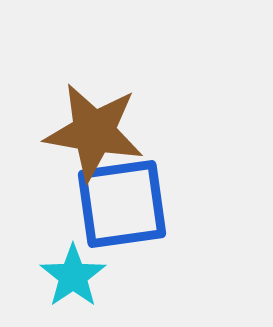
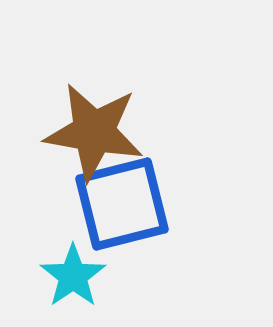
blue square: rotated 6 degrees counterclockwise
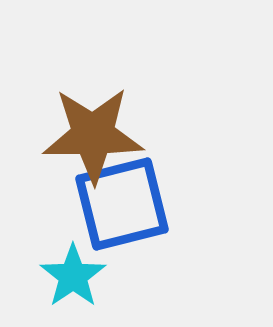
brown star: moved 1 px left, 3 px down; rotated 10 degrees counterclockwise
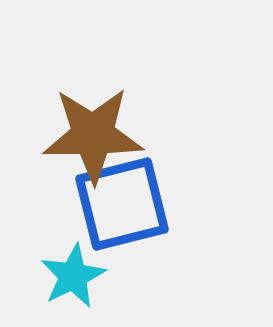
cyan star: rotated 8 degrees clockwise
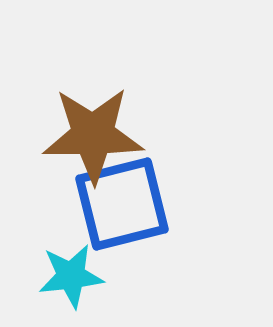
cyan star: moved 2 px left; rotated 20 degrees clockwise
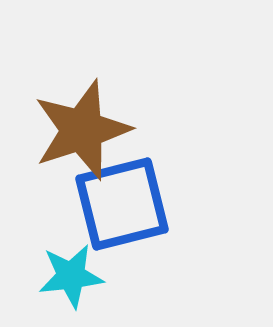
brown star: moved 11 px left, 5 px up; rotated 18 degrees counterclockwise
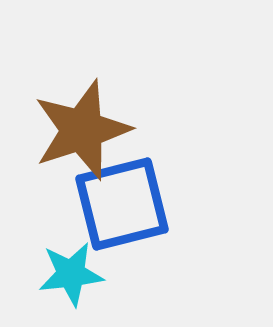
cyan star: moved 2 px up
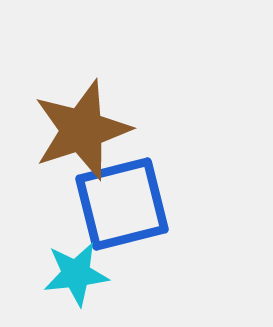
cyan star: moved 5 px right
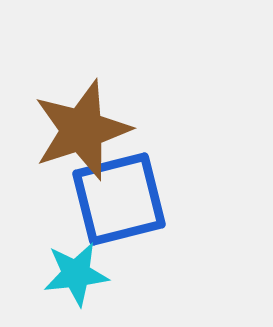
blue square: moved 3 px left, 5 px up
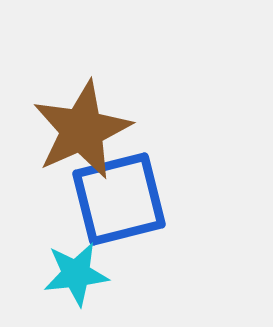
brown star: rotated 6 degrees counterclockwise
